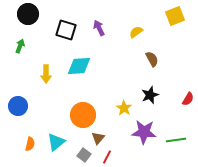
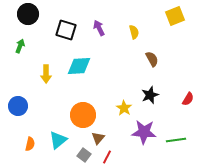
yellow semicircle: moved 2 px left; rotated 112 degrees clockwise
cyan triangle: moved 2 px right, 2 px up
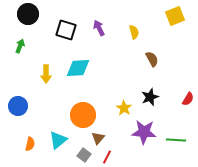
cyan diamond: moved 1 px left, 2 px down
black star: moved 2 px down
green line: rotated 12 degrees clockwise
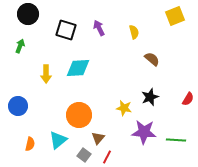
brown semicircle: rotated 21 degrees counterclockwise
yellow star: rotated 21 degrees counterclockwise
orange circle: moved 4 px left
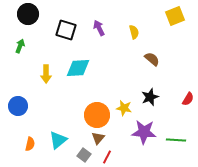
orange circle: moved 18 px right
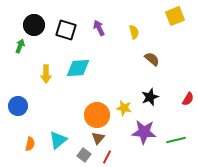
black circle: moved 6 px right, 11 px down
green line: rotated 18 degrees counterclockwise
